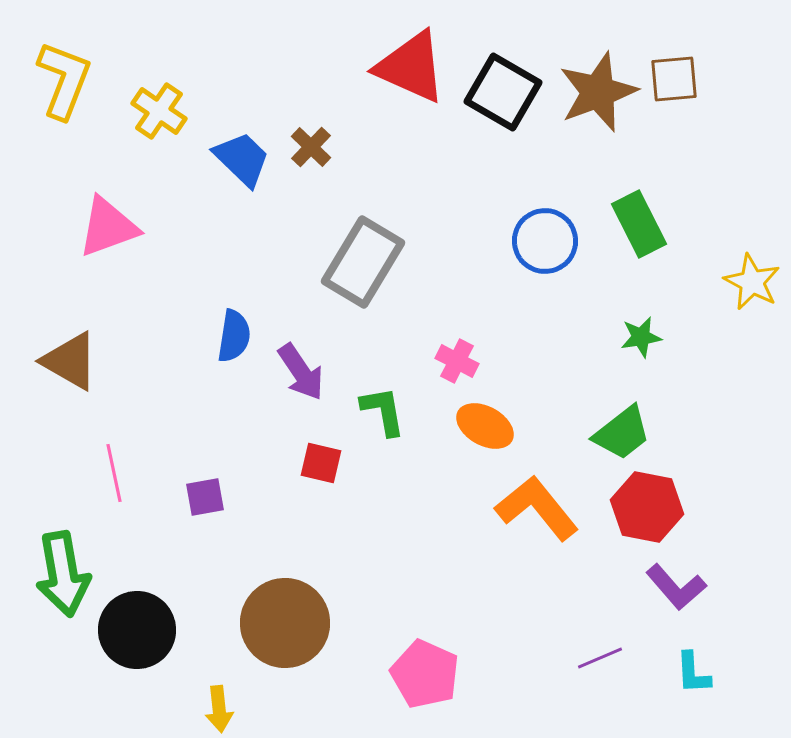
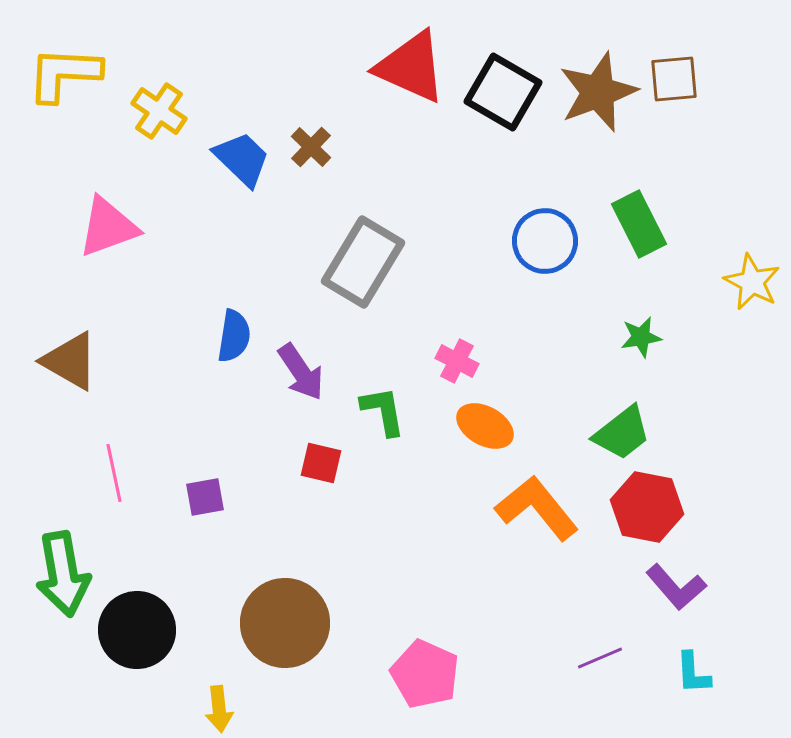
yellow L-shape: moved 6 px up; rotated 108 degrees counterclockwise
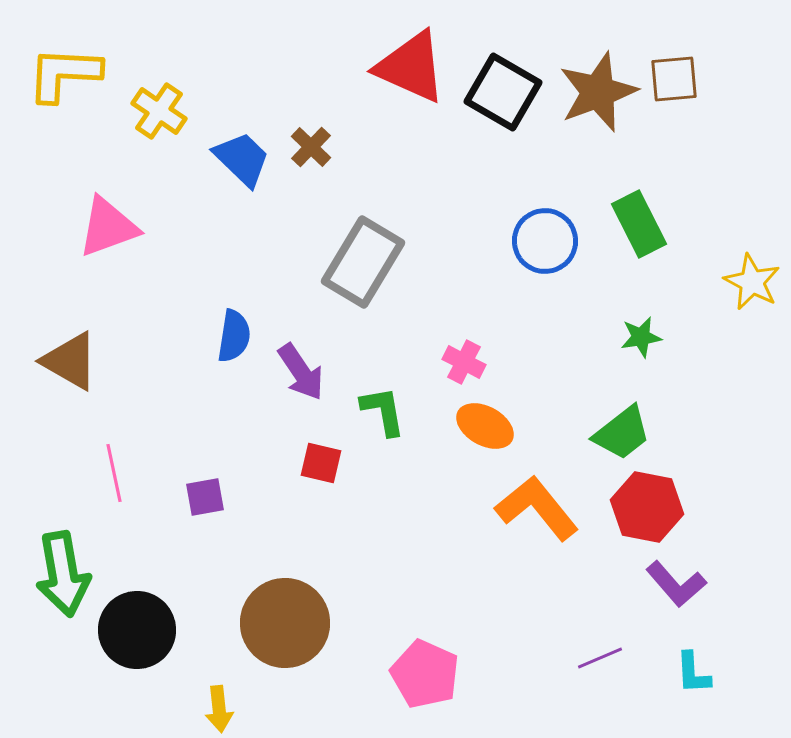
pink cross: moved 7 px right, 1 px down
purple L-shape: moved 3 px up
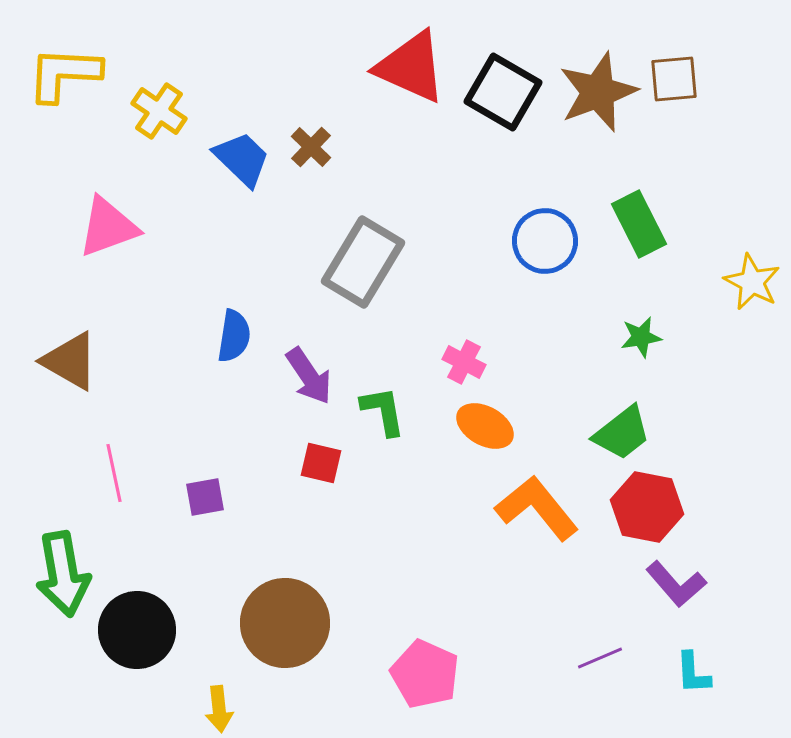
purple arrow: moved 8 px right, 4 px down
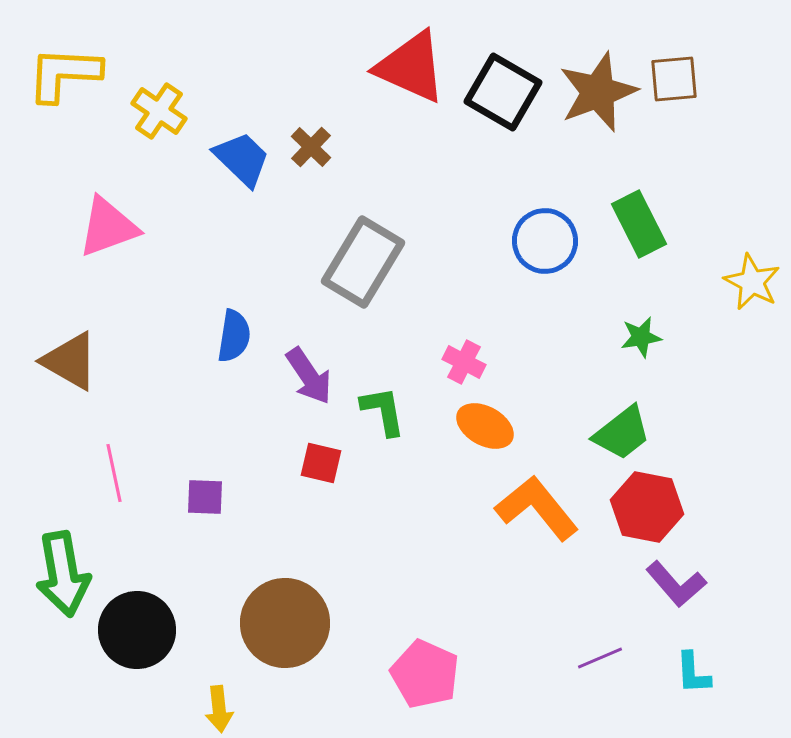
purple square: rotated 12 degrees clockwise
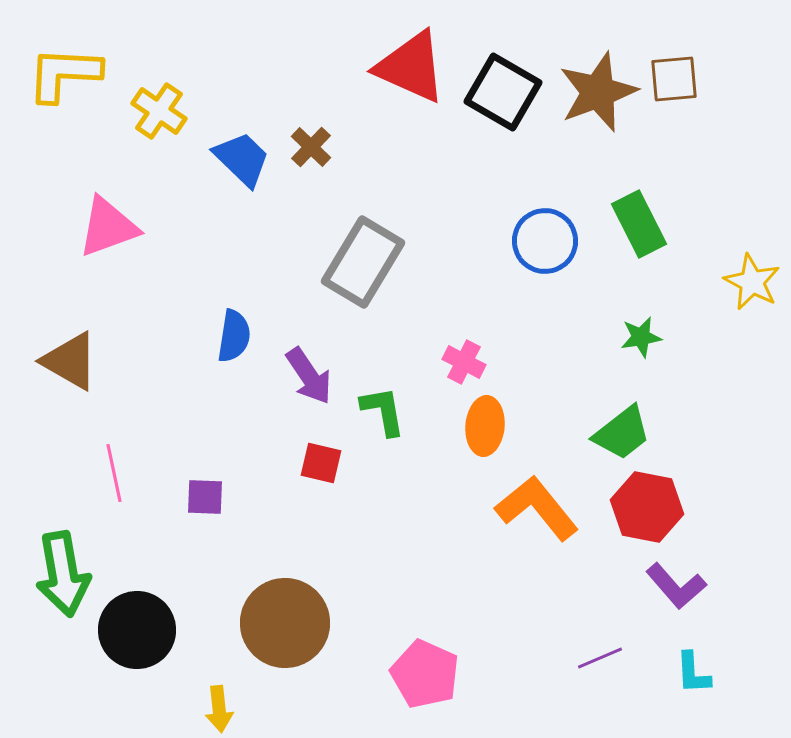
orange ellipse: rotated 66 degrees clockwise
purple L-shape: moved 2 px down
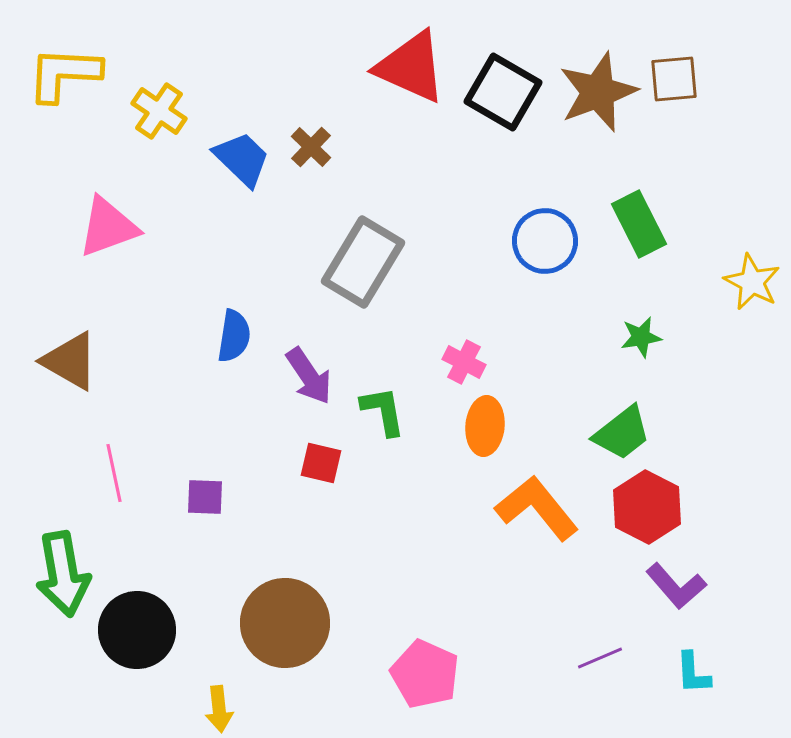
red hexagon: rotated 16 degrees clockwise
